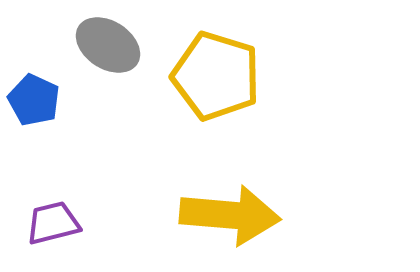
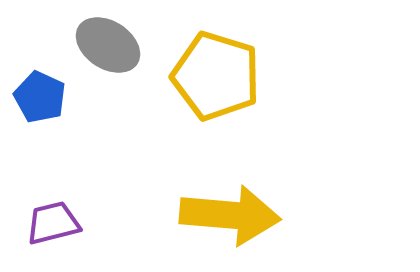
blue pentagon: moved 6 px right, 3 px up
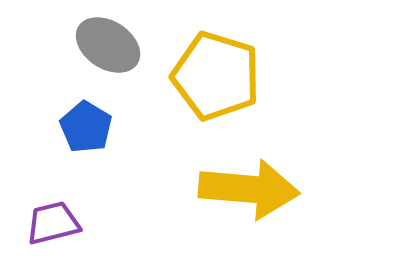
blue pentagon: moved 46 px right, 30 px down; rotated 6 degrees clockwise
yellow arrow: moved 19 px right, 26 px up
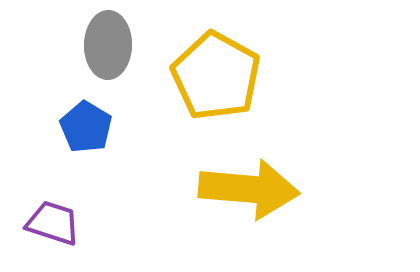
gray ellipse: rotated 58 degrees clockwise
yellow pentagon: rotated 12 degrees clockwise
purple trapezoid: rotated 32 degrees clockwise
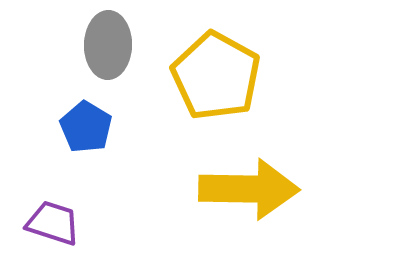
yellow arrow: rotated 4 degrees counterclockwise
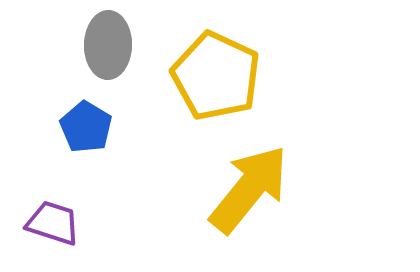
yellow pentagon: rotated 4 degrees counterclockwise
yellow arrow: rotated 52 degrees counterclockwise
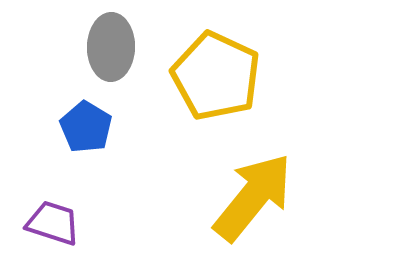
gray ellipse: moved 3 px right, 2 px down
yellow arrow: moved 4 px right, 8 px down
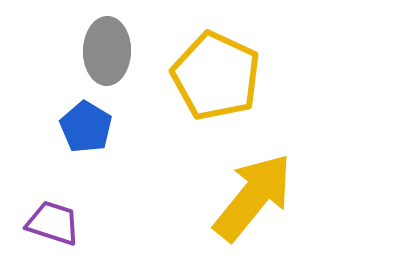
gray ellipse: moved 4 px left, 4 px down
